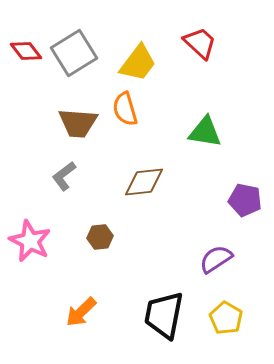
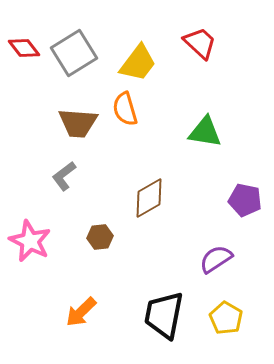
red diamond: moved 2 px left, 3 px up
brown diamond: moved 5 px right, 16 px down; rotated 24 degrees counterclockwise
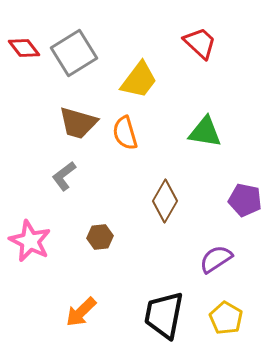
yellow trapezoid: moved 1 px right, 17 px down
orange semicircle: moved 24 px down
brown trapezoid: rotated 12 degrees clockwise
brown diamond: moved 16 px right, 3 px down; rotated 30 degrees counterclockwise
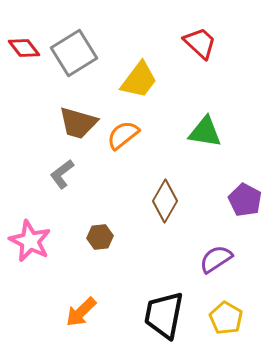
orange semicircle: moved 2 px left, 2 px down; rotated 68 degrees clockwise
gray L-shape: moved 2 px left, 2 px up
purple pentagon: rotated 16 degrees clockwise
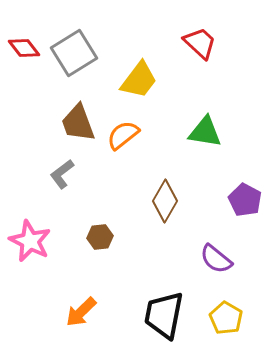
brown trapezoid: rotated 54 degrees clockwise
purple semicircle: rotated 108 degrees counterclockwise
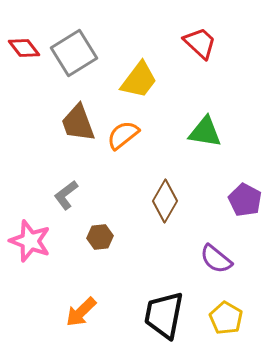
gray L-shape: moved 4 px right, 21 px down
pink star: rotated 6 degrees counterclockwise
